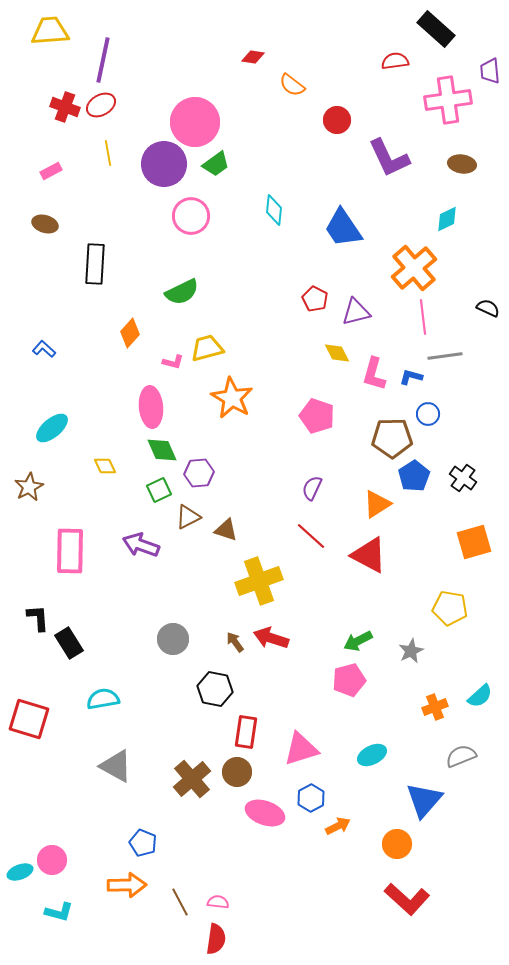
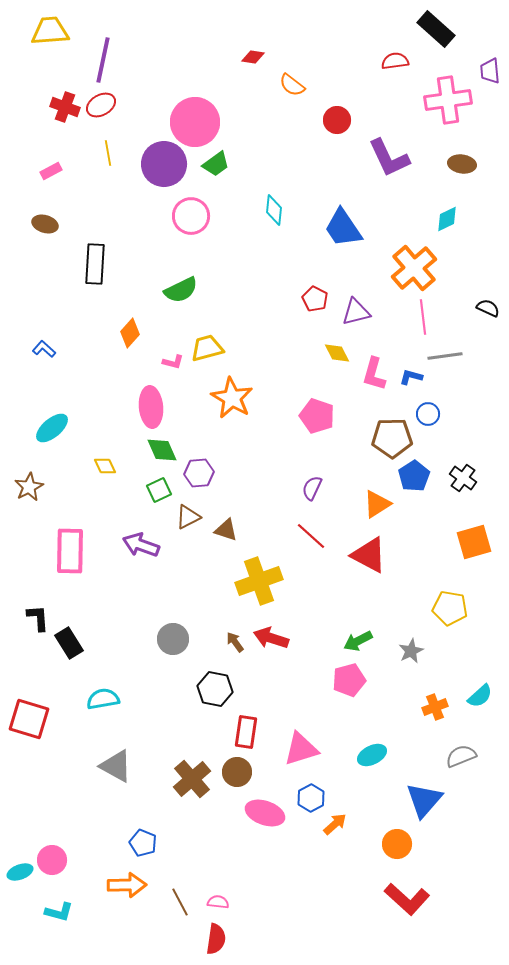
green semicircle at (182, 292): moved 1 px left, 2 px up
orange arrow at (338, 826): moved 3 px left, 2 px up; rotated 15 degrees counterclockwise
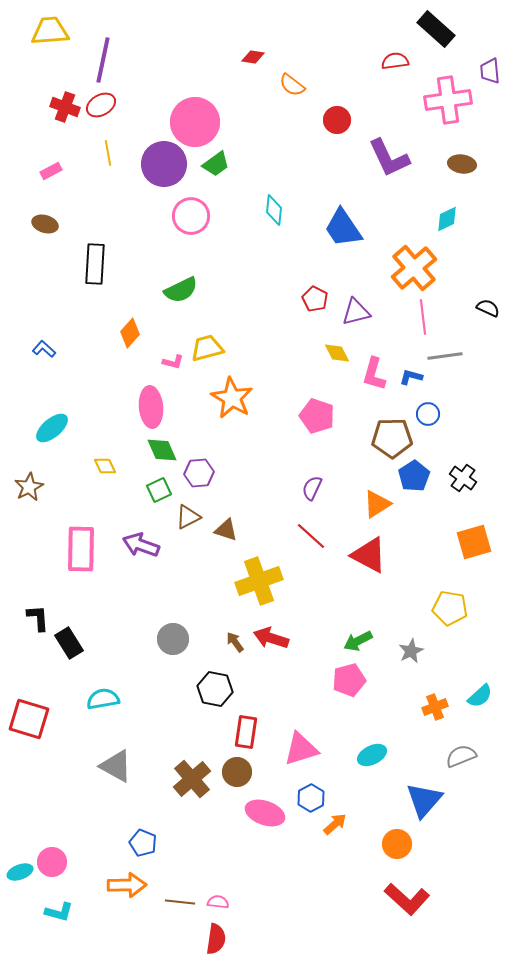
pink rectangle at (70, 551): moved 11 px right, 2 px up
pink circle at (52, 860): moved 2 px down
brown line at (180, 902): rotated 56 degrees counterclockwise
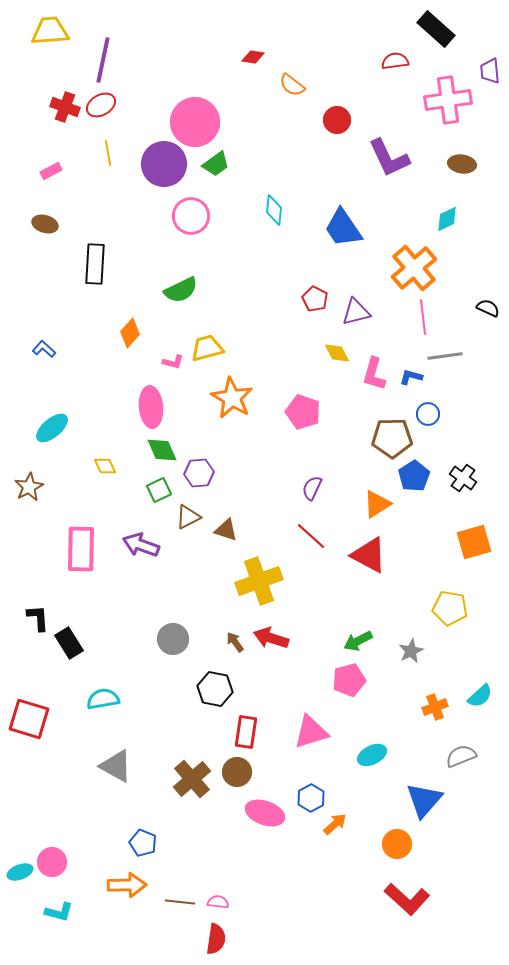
pink pentagon at (317, 416): moved 14 px left, 4 px up
pink triangle at (301, 749): moved 10 px right, 17 px up
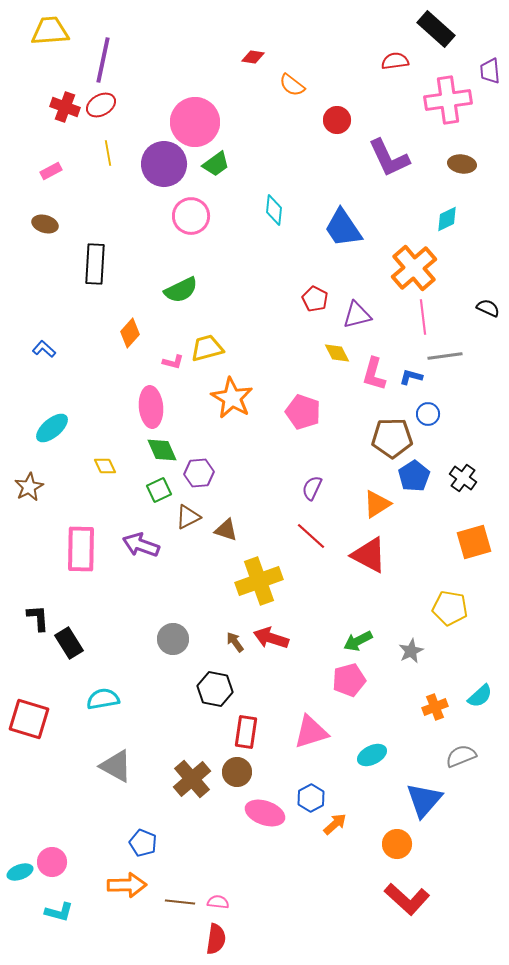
purple triangle at (356, 312): moved 1 px right, 3 px down
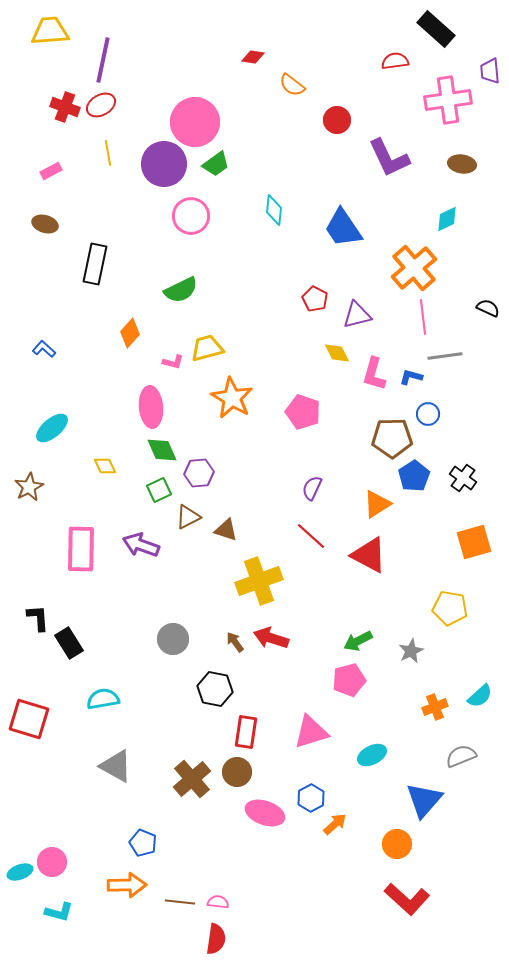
black rectangle at (95, 264): rotated 9 degrees clockwise
